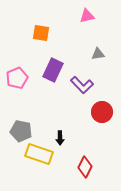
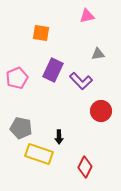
purple L-shape: moved 1 px left, 4 px up
red circle: moved 1 px left, 1 px up
gray pentagon: moved 3 px up
black arrow: moved 1 px left, 1 px up
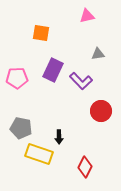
pink pentagon: rotated 20 degrees clockwise
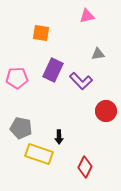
red circle: moved 5 px right
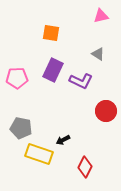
pink triangle: moved 14 px right
orange square: moved 10 px right
gray triangle: rotated 40 degrees clockwise
purple L-shape: rotated 20 degrees counterclockwise
black arrow: moved 4 px right, 3 px down; rotated 64 degrees clockwise
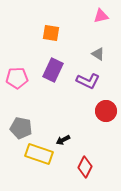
purple L-shape: moved 7 px right
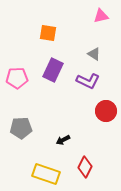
orange square: moved 3 px left
gray triangle: moved 4 px left
gray pentagon: rotated 15 degrees counterclockwise
yellow rectangle: moved 7 px right, 20 px down
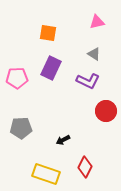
pink triangle: moved 4 px left, 6 px down
purple rectangle: moved 2 px left, 2 px up
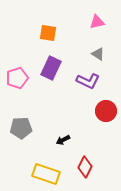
gray triangle: moved 4 px right
pink pentagon: rotated 15 degrees counterclockwise
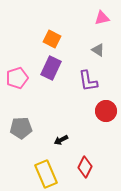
pink triangle: moved 5 px right, 4 px up
orange square: moved 4 px right, 6 px down; rotated 18 degrees clockwise
gray triangle: moved 4 px up
purple L-shape: rotated 55 degrees clockwise
black arrow: moved 2 px left
yellow rectangle: rotated 48 degrees clockwise
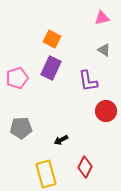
gray triangle: moved 6 px right
yellow rectangle: rotated 8 degrees clockwise
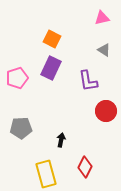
black arrow: rotated 128 degrees clockwise
